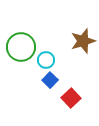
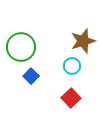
cyan circle: moved 26 px right, 6 px down
blue square: moved 19 px left, 4 px up
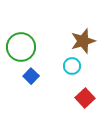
red square: moved 14 px right
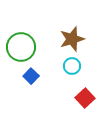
brown star: moved 11 px left, 2 px up
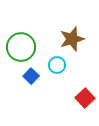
cyan circle: moved 15 px left, 1 px up
